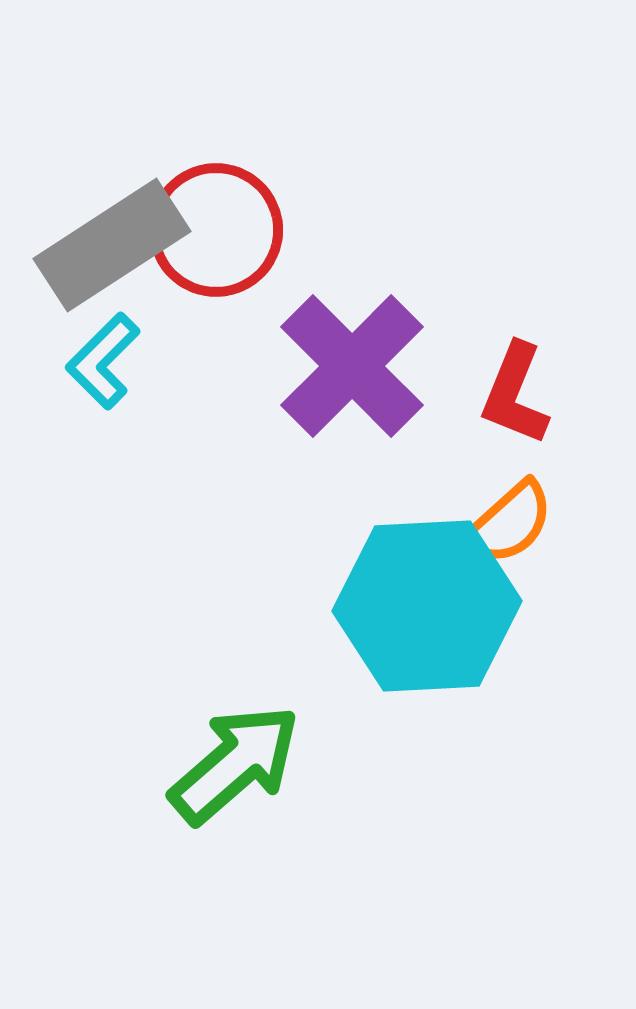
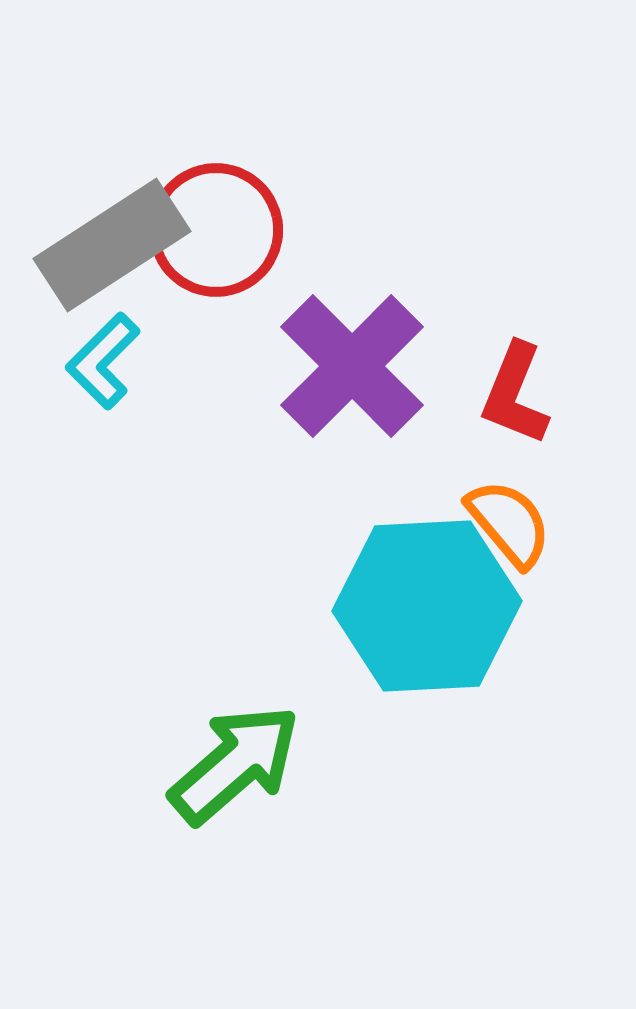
orange semicircle: rotated 88 degrees counterclockwise
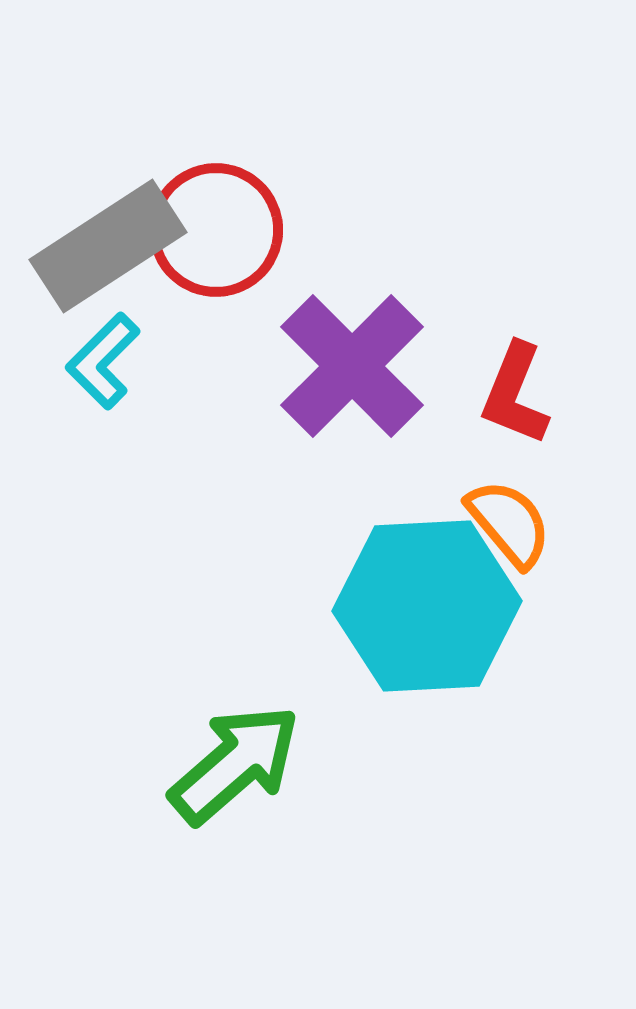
gray rectangle: moved 4 px left, 1 px down
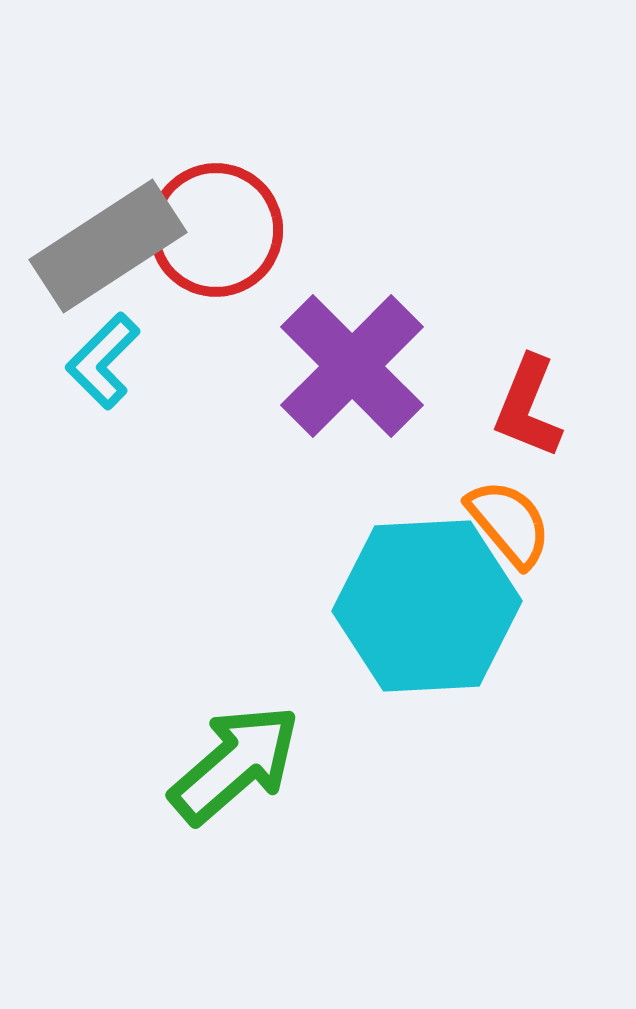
red L-shape: moved 13 px right, 13 px down
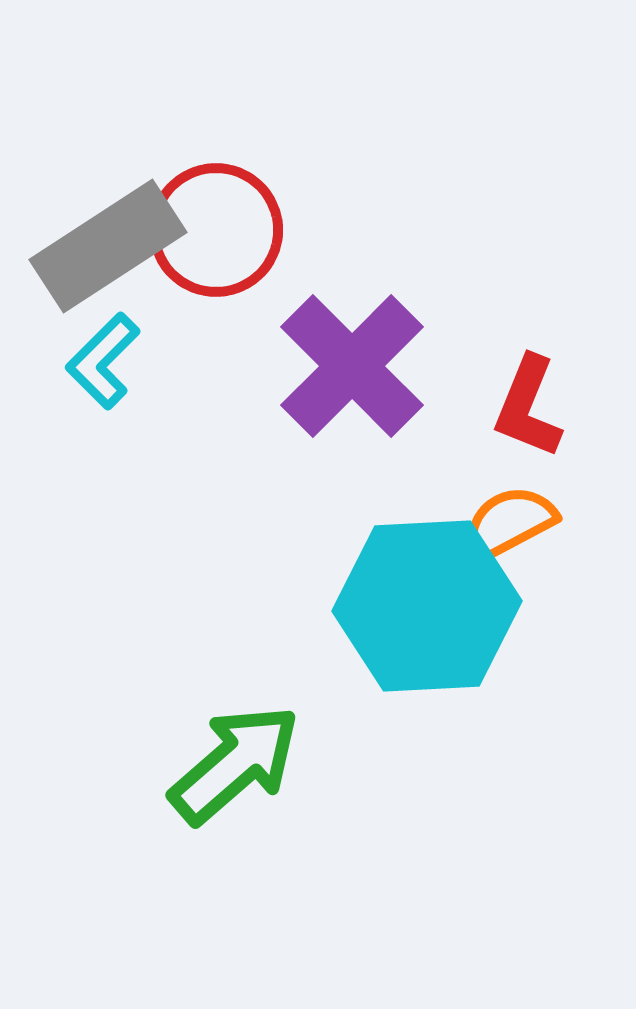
orange semicircle: rotated 78 degrees counterclockwise
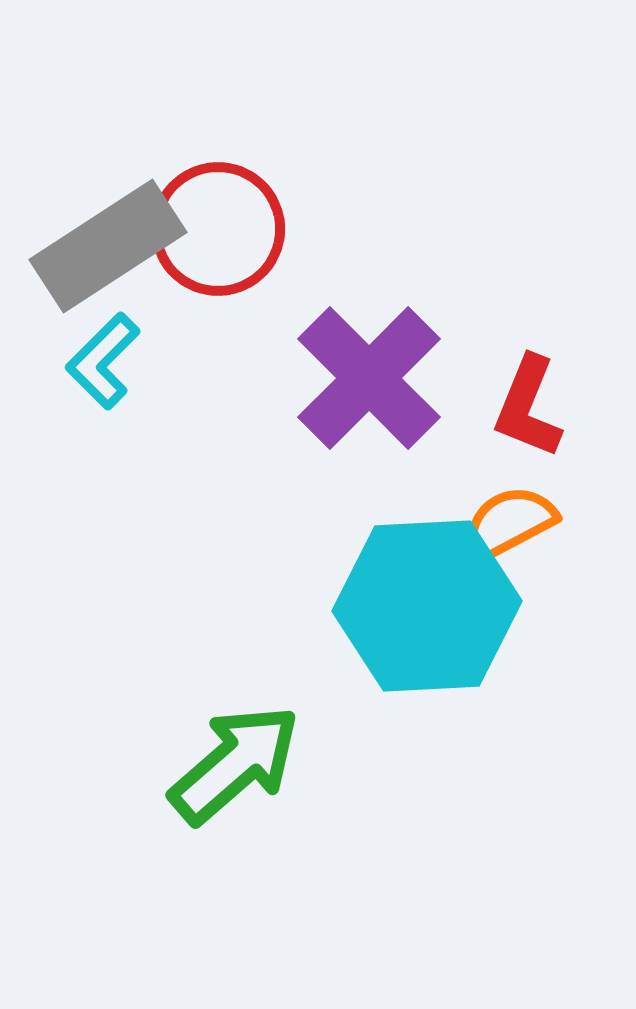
red circle: moved 2 px right, 1 px up
purple cross: moved 17 px right, 12 px down
